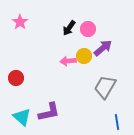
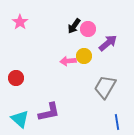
black arrow: moved 5 px right, 2 px up
purple arrow: moved 5 px right, 5 px up
cyan triangle: moved 2 px left, 2 px down
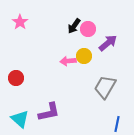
blue line: moved 2 px down; rotated 21 degrees clockwise
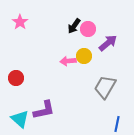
purple L-shape: moved 5 px left, 2 px up
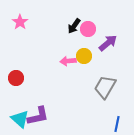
purple L-shape: moved 6 px left, 6 px down
